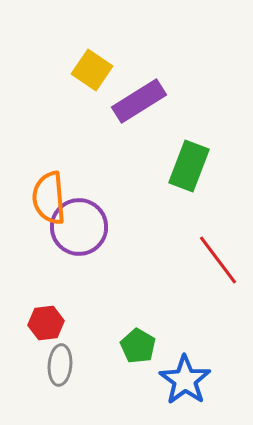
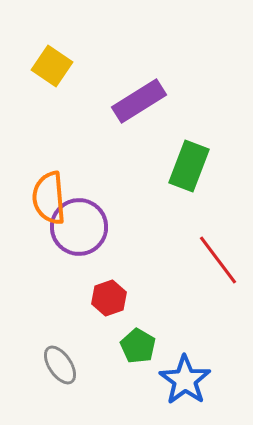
yellow square: moved 40 px left, 4 px up
red hexagon: moved 63 px right, 25 px up; rotated 12 degrees counterclockwise
gray ellipse: rotated 39 degrees counterclockwise
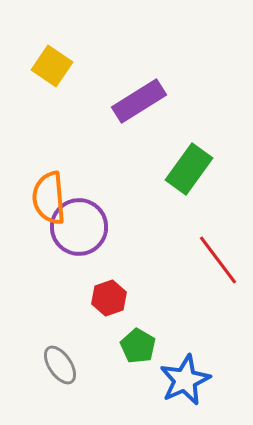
green rectangle: moved 3 px down; rotated 15 degrees clockwise
blue star: rotated 12 degrees clockwise
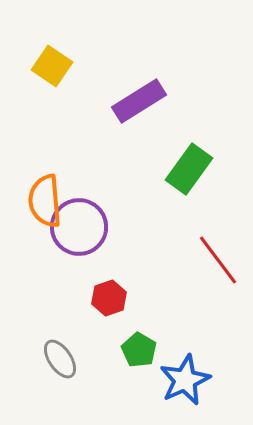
orange semicircle: moved 4 px left, 3 px down
green pentagon: moved 1 px right, 4 px down
gray ellipse: moved 6 px up
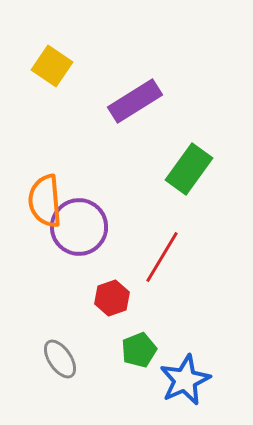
purple rectangle: moved 4 px left
red line: moved 56 px left, 3 px up; rotated 68 degrees clockwise
red hexagon: moved 3 px right
green pentagon: rotated 20 degrees clockwise
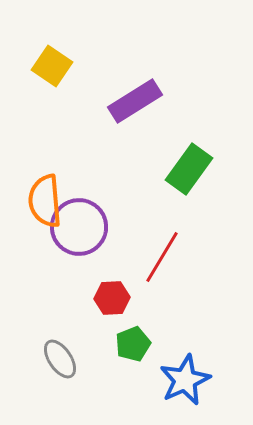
red hexagon: rotated 16 degrees clockwise
green pentagon: moved 6 px left, 6 px up
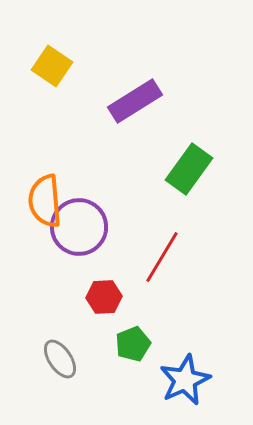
red hexagon: moved 8 px left, 1 px up
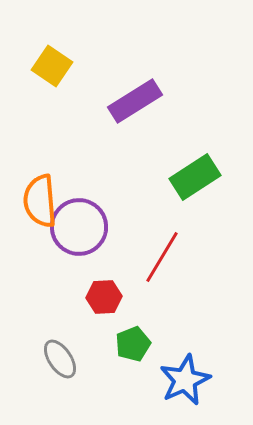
green rectangle: moved 6 px right, 8 px down; rotated 21 degrees clockwise
orange semicircle: moved 5 px left
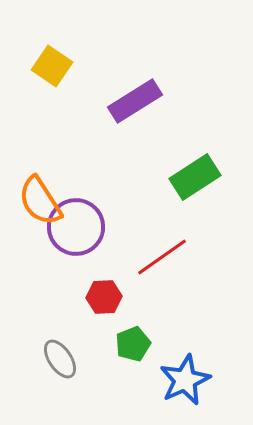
orange semicircle: rotated 28 degrees counterclockwise
purple circle: moved 3 px left
red line: rotated 24 degrees clockwise
